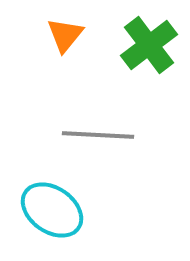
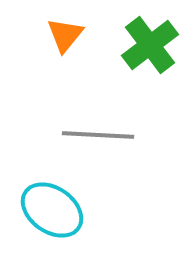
green cross: moved 1 px right
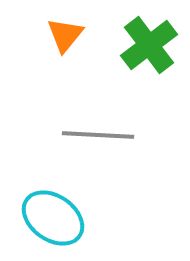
green cross: moved 1 px left
cyan ellipse: moved 1 px right, 8 px down
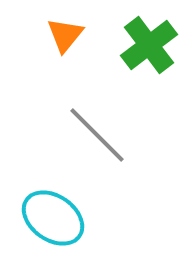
gray line: moved 1 px left; rotated 42 degrees clockwise
